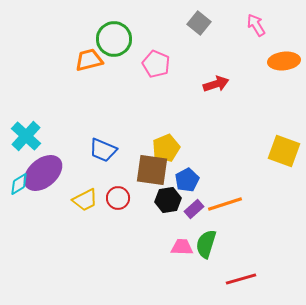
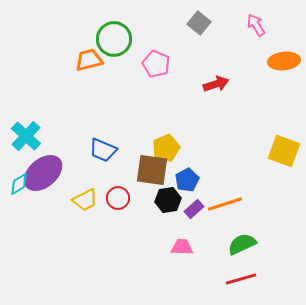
green semicircle: moved 36 px right; rotated 48 degrees clockwise
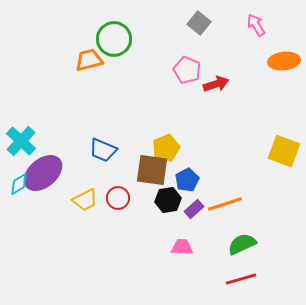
pink pentagon: moved 31 px right, 6 px down
cyan cross: moved 5 px left, 5 px down
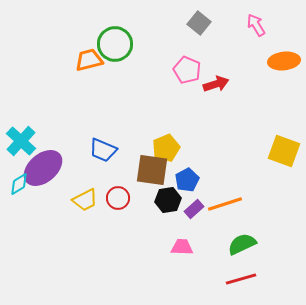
green circle: moved 1 px right, 5 px down
purple ellipse: moved 5 px up
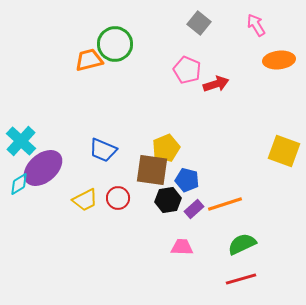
orange ellipse: moved 5 px left, 1 px up
blue pentagon: rotated 30 degrees counterclockwise
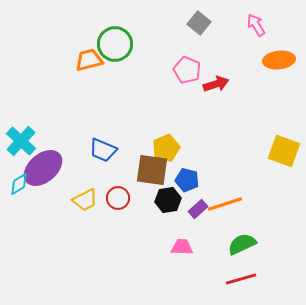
purple rectangle: moved 4 px right
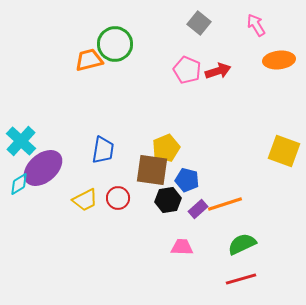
red arrow: moved 2 px right, 13 px up
blue trapezoid: rotated 104 degrees counterclockwise
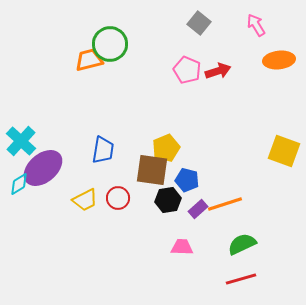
green circle: moved 5 px left
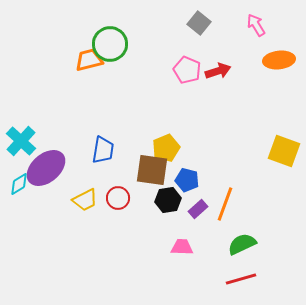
purple ellipse: moved 3 px right
orange line: rotated 52 degrees counterclockwise
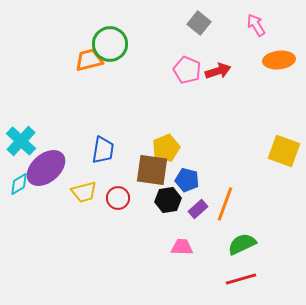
yellow trapezoid: moved 1 px left, 8 px up; rotated 12 degrees clockwise
